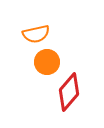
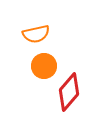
orange circle: moved 3 px left, 4 px down
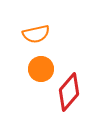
orange circle: moved 3 px left, 3 px down
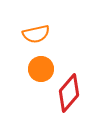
red diamond: moved 1 px down
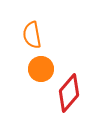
orange semicircle: moved 4 px left, 1 px down; rotated 92 degrees clockwise
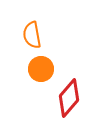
red diamond: moved 5 px down
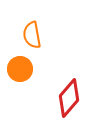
orange circle: moved 21 px left
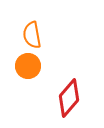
orange circle: moved 8 px right, 3 px up
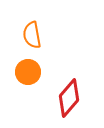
orange circle: moved 6 px down
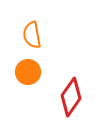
red diamond: moved 2 px right, 1 px up; rotated 6 degrees counterclockwise
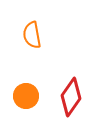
orange circle: moved 2 px left, 24 px down
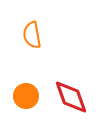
red diamond: rotated 54 degrees counterclockwise
